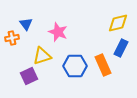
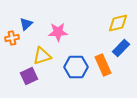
blue triangle: rotated 24 degrees clockwise
pink star: rotated 24 degrees counterclockwise
blue rectangle: rotated 18 degrees clockwise
blue hexagon: moved 1 px right, 1 px down
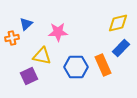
yellow triangle: rotated 30 degrees clockwise
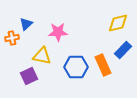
blue rectangle: moved 2 px right, 2 px down
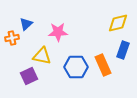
blue rectangle: rotated 24 degrees counterclockwise
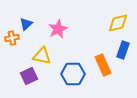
pink star: moved 3 px up; rotated 24 degrees counterclockwise
blue hexagon: moved 3 px left, 7 px down
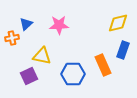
pink star: moved 1 px right, 4 px up; rotated 24 degrees clockwise
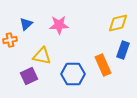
orange cross: moved 2 px left, 2 px down
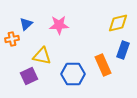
orange cross: moved 2 px right, 1 px up
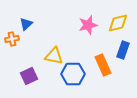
pink star: moved 29 px right; rotated 12 degrees counterclockwise
yellow triangle: moved 12 px right
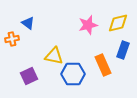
blue triangle: moved 2 px right, 1 px up; rotated 40 degrees counterclockwise
